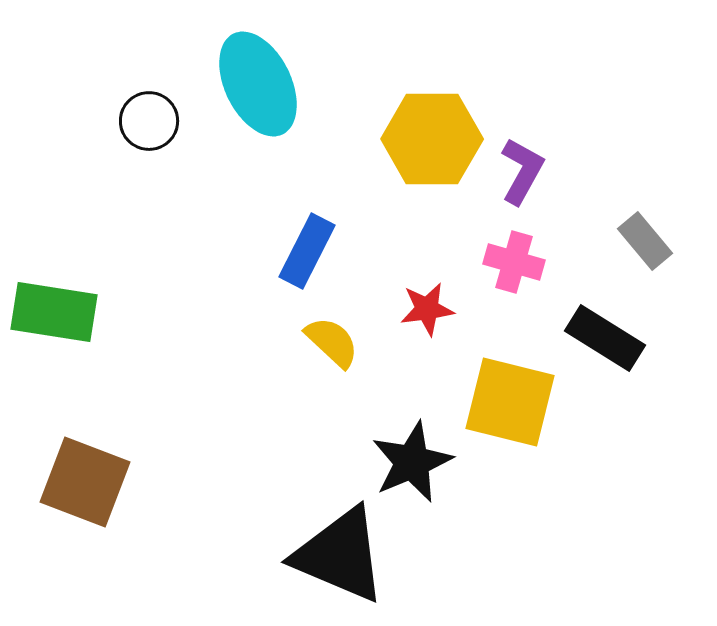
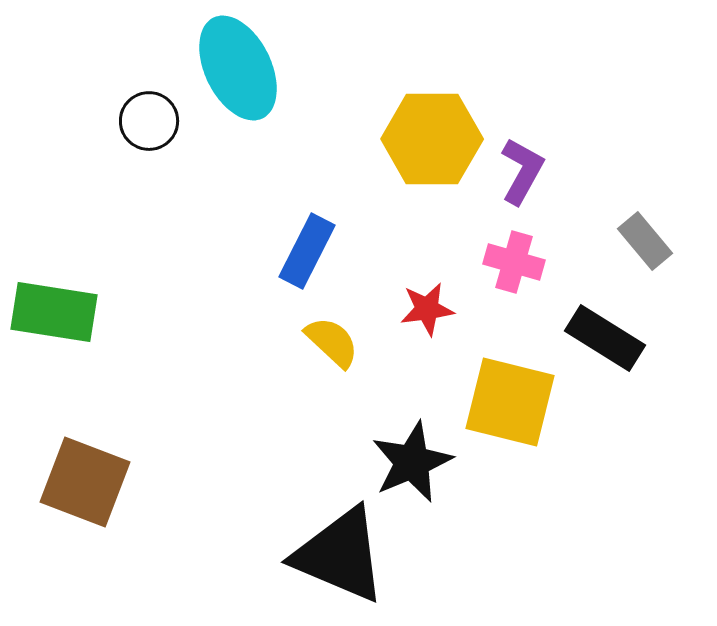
cyan ellipse: moved 20 px left, 16 px up
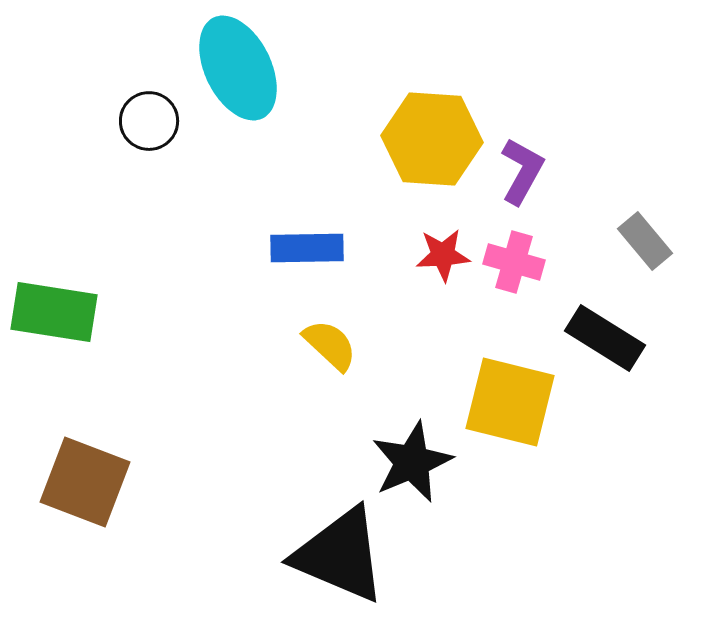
yellow hexagon: rotated 4 degrees clockwise
blue rectangle: moved 3 px up; rotated 62 degrees clockwise
red star: moved 16 px right, 54 px up; rotated 4 degrees clockwise
yellow semicircle: moved 2 px left, 3 px down
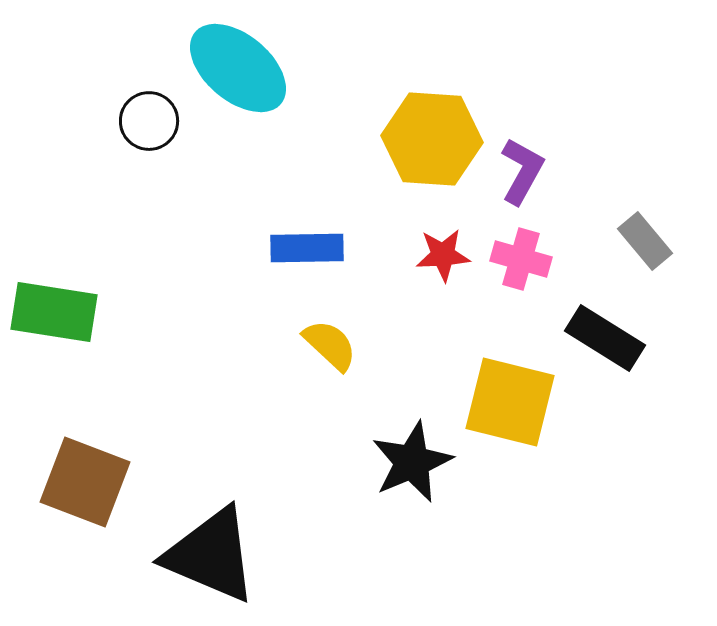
cyan ellipse: rotated 24 degrees counterclockwise
pink cross: moved 7 px right, 3 px up
black triangle: moved 129 px left
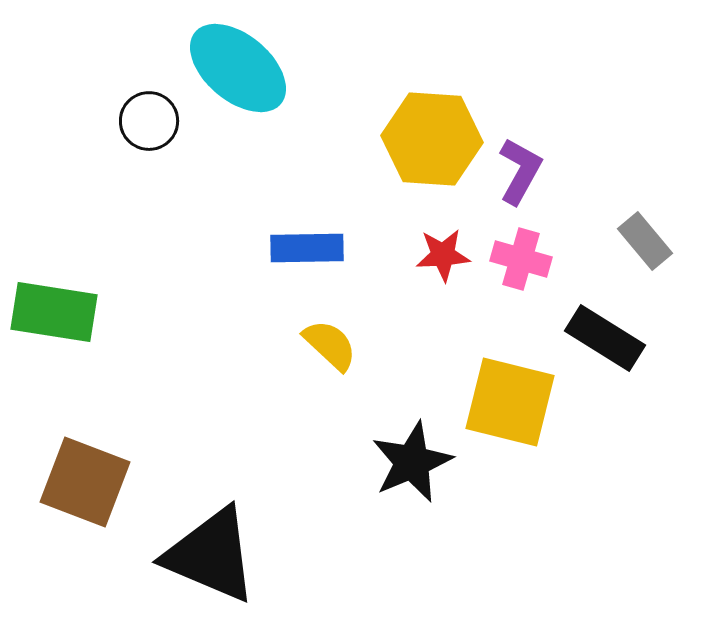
purple L-shape: moved 2 px left
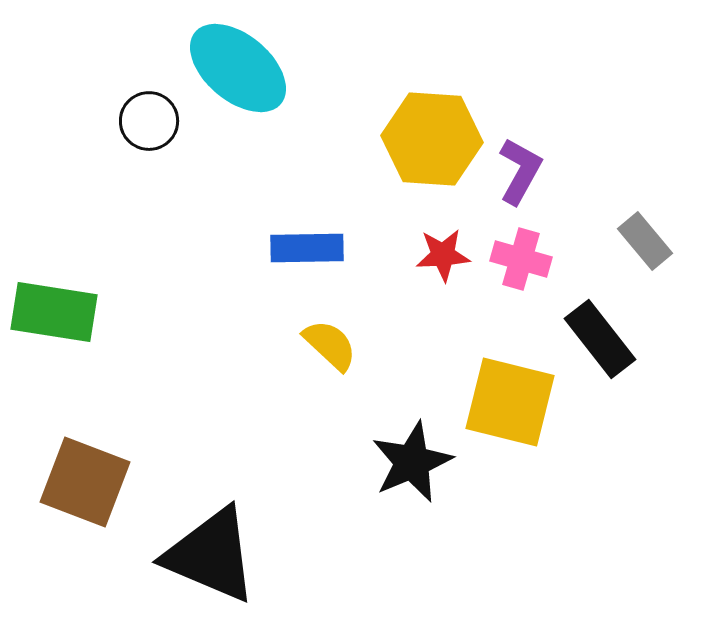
black rectangle: moved 5 px left, 1 px down; rotated 20 degrees clockwise
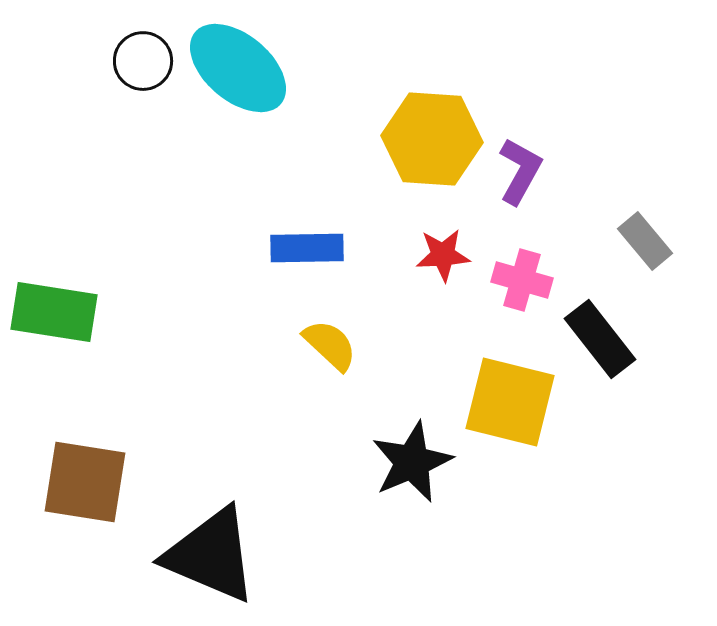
black circle: moved 6 px left, 60 px up
pink cross: moved 1 px right, 21 px down
brown square: rotated 12 degrees counterclockwise
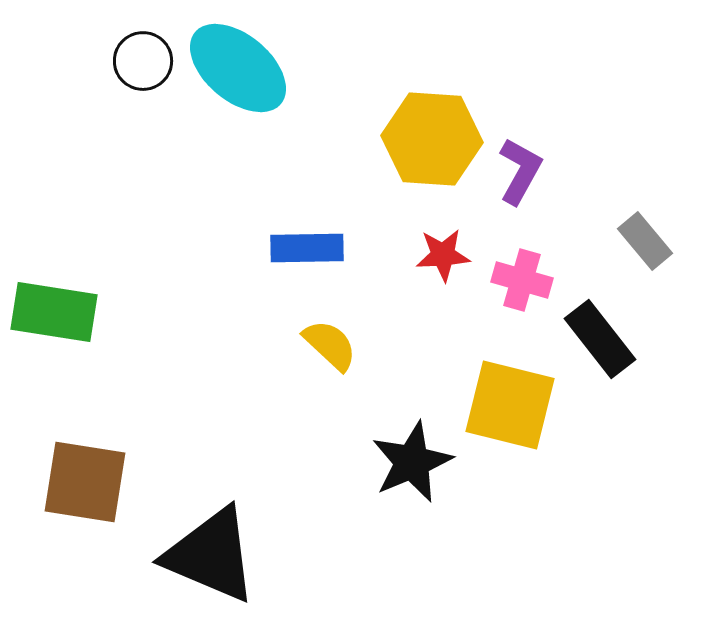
yellow square: moved 3 px down
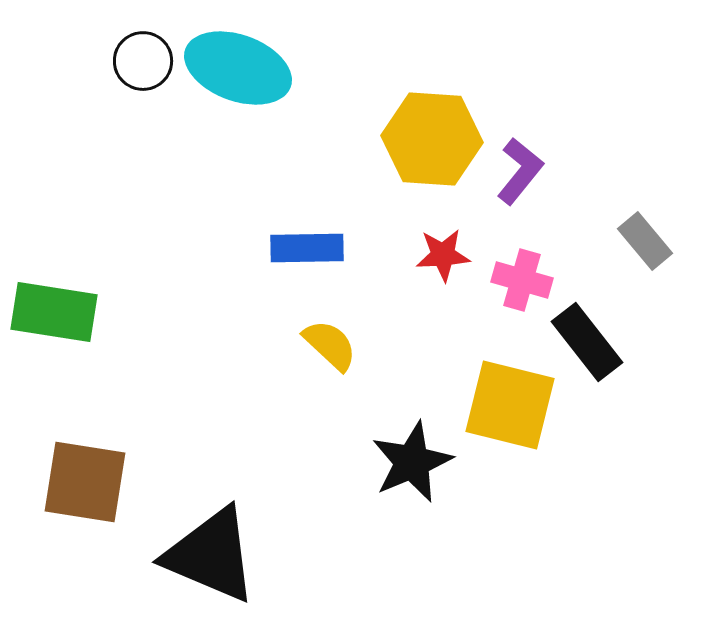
cyan ellipse: rotated 20 degrees counterclockwise
purple L-shape: rotated 10 degrees clockwise
black rectangle: moved 13 px left, 3 px down
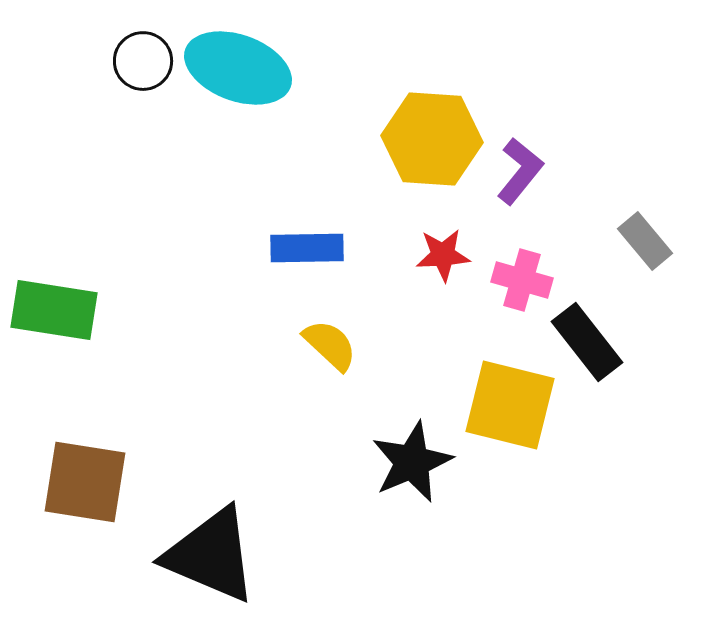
green rectangle: moved 2 px up
